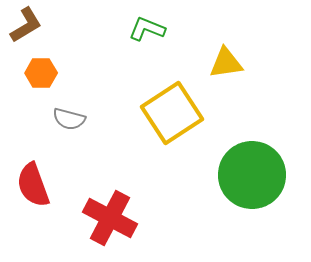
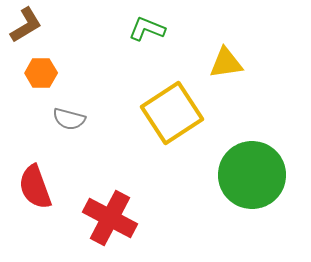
red semicircle: moved 2 px right, 2 px down
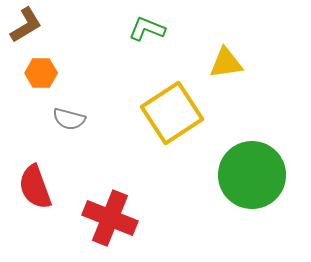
red cross: rotated 6 degrees counterclockwise
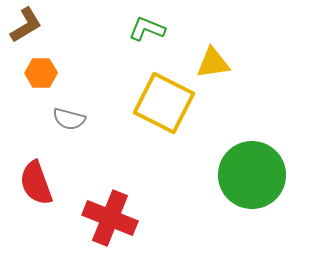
yellow triangle: moved 13 px left
yellow square: moved 8 px left, 10 px up; rotated 30 degrees counterclockwise
red semicircle: moved 1 px right, 4 px up
